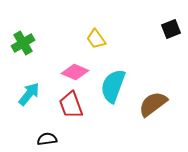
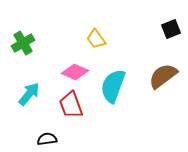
brown semicircle: moved 10 px right, 28 px up
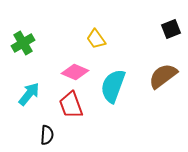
black semicircle: moved 4 px up; rotated 102 degrees clockwise
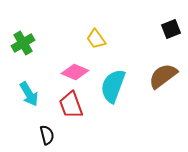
cyan arrow: rotated 110 degrees clockwise
black semicircle: rotated 18 degrees counterclockwise
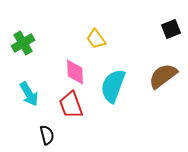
pink diamond: rotated 64 degrees clockwise
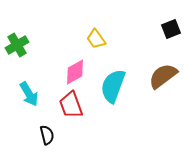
green cross: moved 6 px left, 2 px down
pink diamond: rotated 64 degrees clockwise
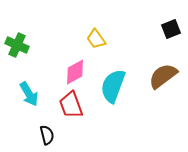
green cross: rotated 35 degrees counterclockwise
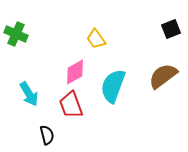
green cross: moved 1 px left, 11 px up
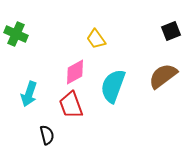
black square: moved 2 px down
cyan arrow: rotated 50 degrees clockwise
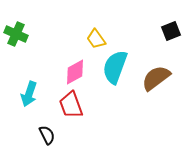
brown semicircle: moved 7 px left, 2 px down
cyan semicircle: moved 2 px right, 19 px up
black semicircle: rotated 12 degrees counterclockwise
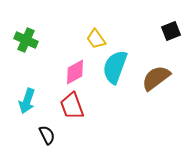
green cross: moved 10 px right, 6 px down
cyan arrow: moved 2 px left, 7 px down
red trapezoid: moved 1 px right, 1 px down
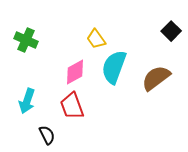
black square: rotated 24 degrees counterclockwise
cyan semicircle: moved 1 px left
